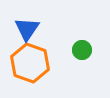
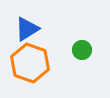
blue triangle: rotated 24 degrees clockwise
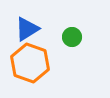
green circle: moved 10 px left, 13 px up
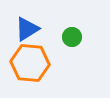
orange hexagon: rotated 15 degrees counterclockwise
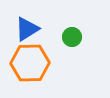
orange hexagon: rotated 6 degrees counterclockwise
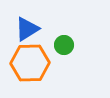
green circle: moved 8 px left, 8 px down
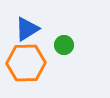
orange hexagon: moved 4 px left
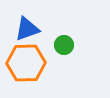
blue triangle: rotated 12 degrees clockwise
